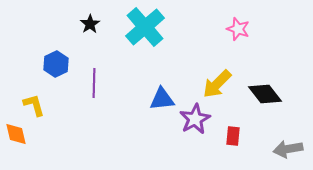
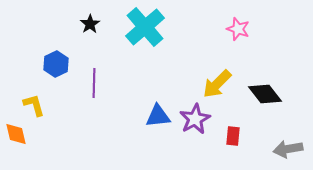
blue triangle: moved 4 px left, 17 px down
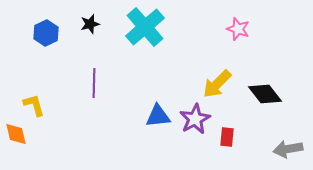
black star: rotated 18 degrees clockwise
blue hexagon: moved 10 px left, 31 px up
red rectangle: moved 6 px left, 1 px down
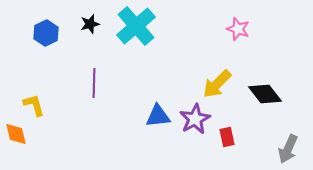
cyan cross: moved 9 px left, 1 px up
red rectangle: rotated 18 degrees counterclockwise
gray arrow: rotated 56 degrees counterclockwise
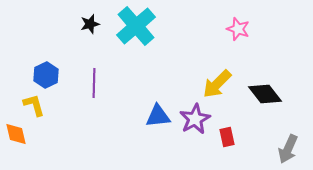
blue hexagon: moved 42 px down
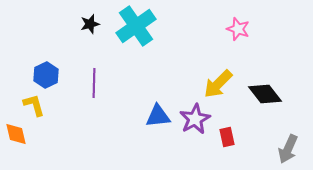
cyan cross: rotated 6 degrees clockwise
yellow arrow: moved 1 px right
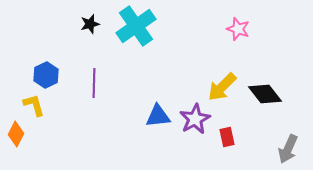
yellow arrow: moved 4 px right, 3 px down
orange diamond: rotated 40 degrees clockwise
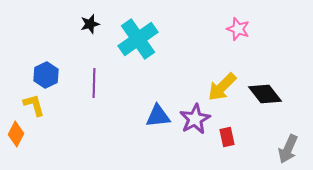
cyan cross: moved 2 px right, 13 px down
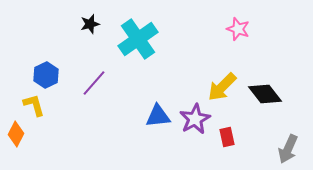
purple line: rotated 40 degrees clockwise
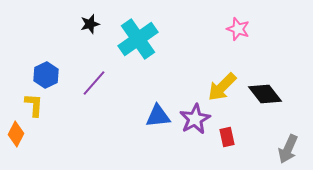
yellow L-shape: rotated 20 degrees clockwise
